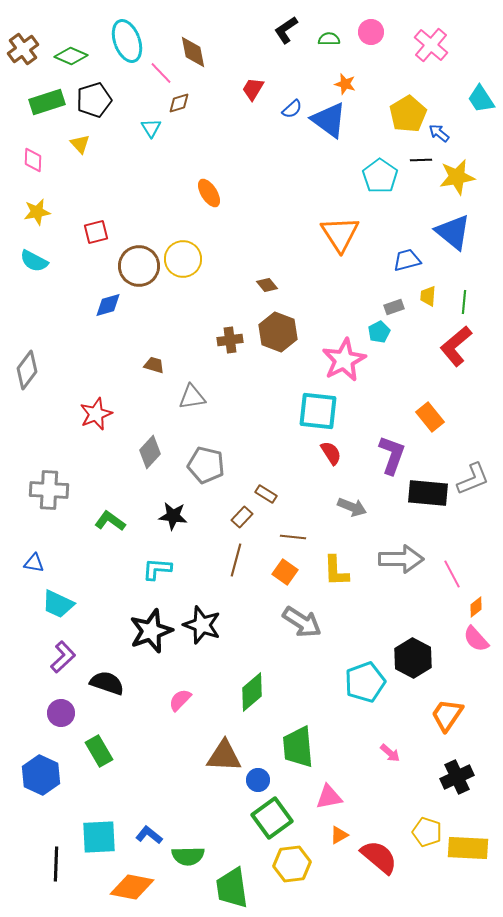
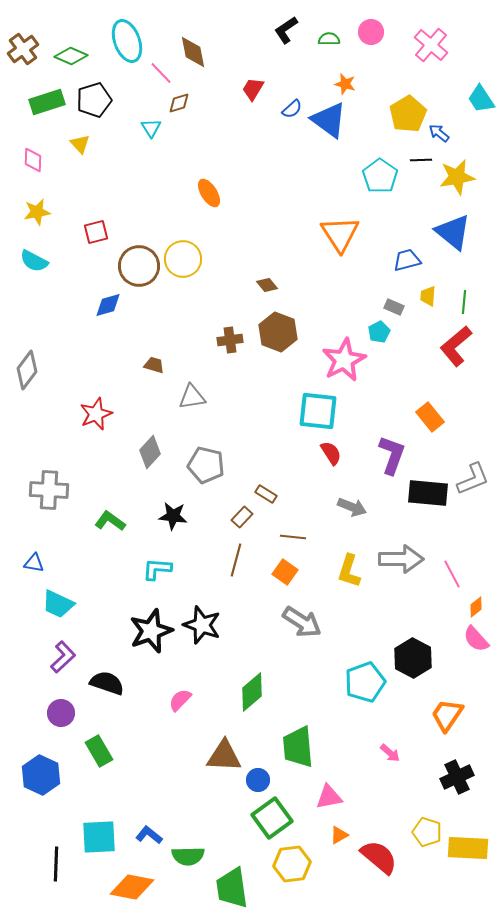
gray rectangle at (394, 307): rotated 42 degrees clockwise
yellow L-shape at (336, 571): moved 13 px right; rotated 20 degrees clockwise
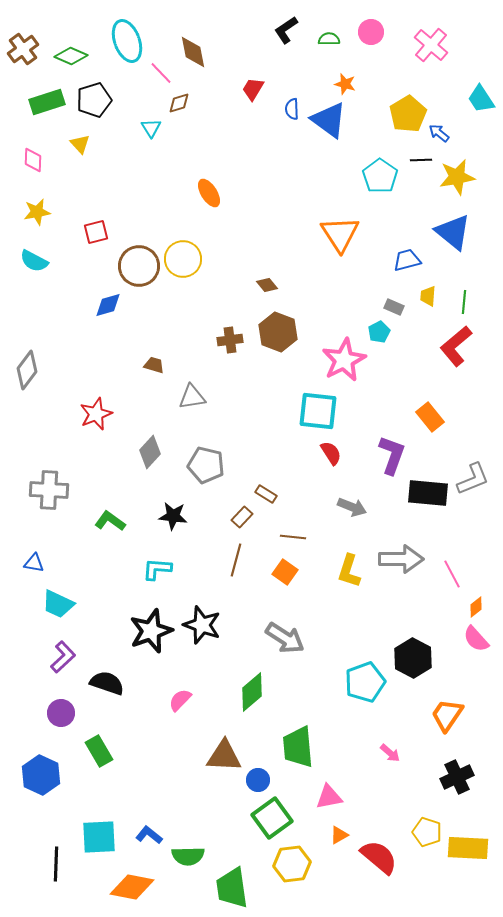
blue semicircle at (292, 109): rotated 130 degrees clockwise
gray arrow at (302, 622): moved 17 px left, 16 px down
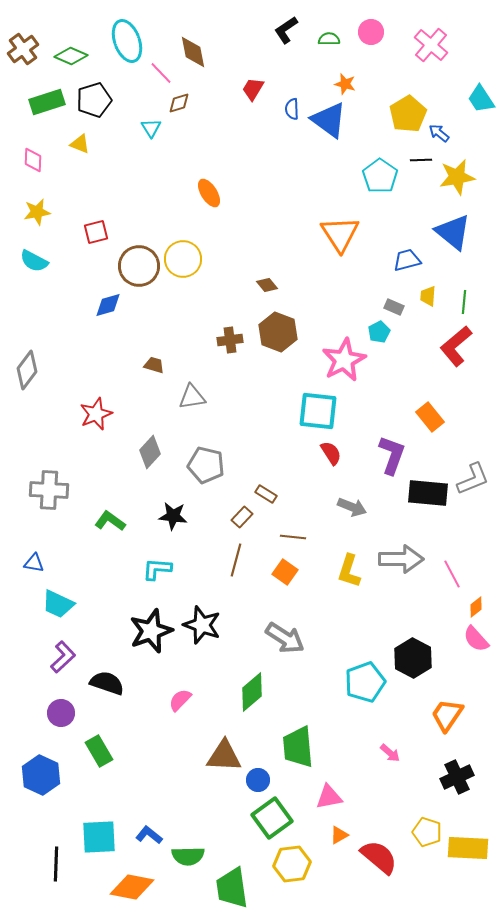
yellow triangle at (80, 144): rotated 25 degrees counterclockwise
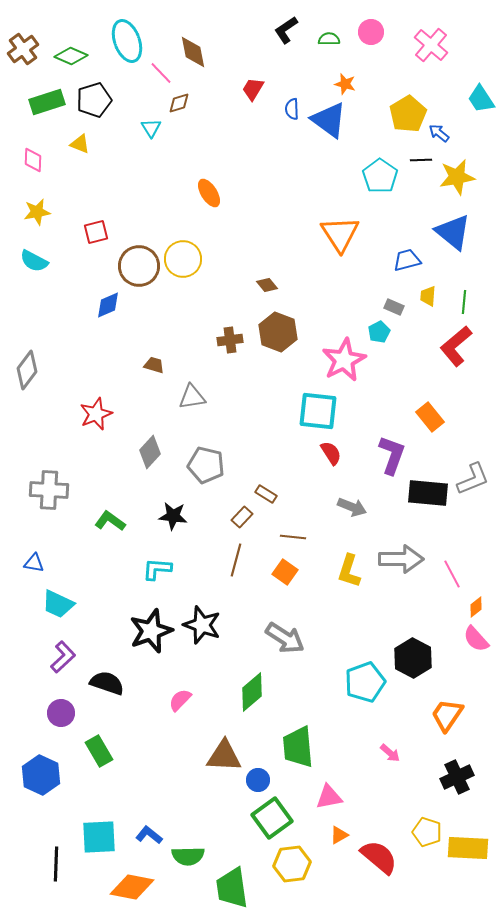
blue diamond at (108, 305): rotated 8 degrees counterclockwise
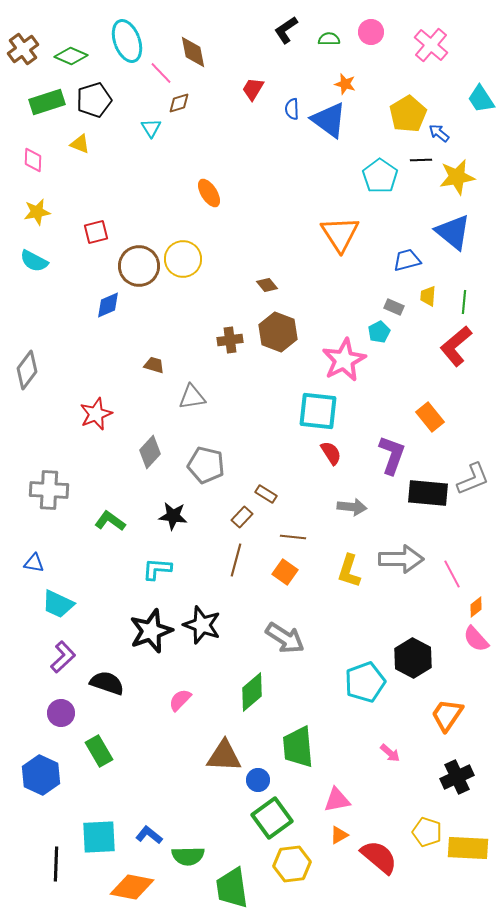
gray arrow at (352, 507): rotated 16 degrees counterclockwise
pink triangle at (329, 797): moved 8 px right, 3 px down
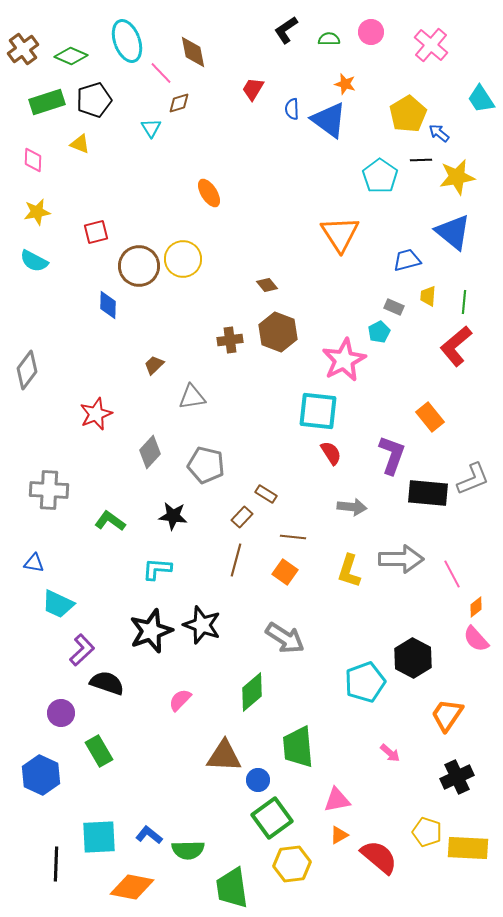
blue diamond at (108, 305): rotated 64 degrees counterclockwise
brown trapezoid at (154, 365): rotated 60 degrees counterclockwise
purple L-shape at (63, 657): moved 19 px right, 7 px up
green semicircle at (188, 856): moved 6 px up
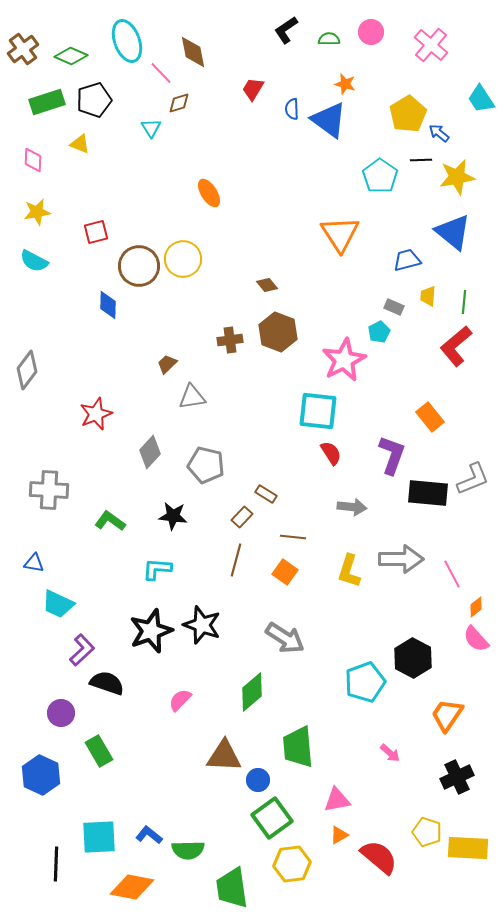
brown trapezoid at (154, 365): moved 13 px right, 1 px up
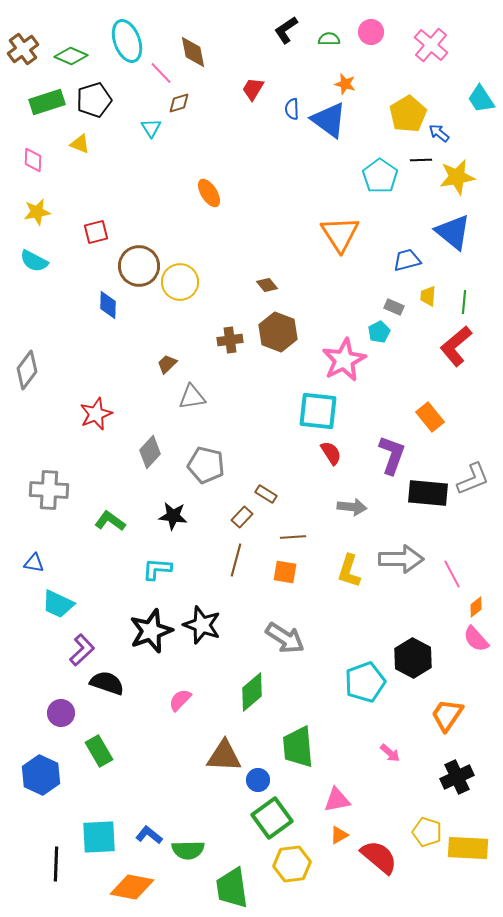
yellow circle at (183, 259): moved 3 px left, 23 px down
brown line at (293, 537): rotated 10 degrees counterclockwise
orange square at (285, 572): rotated 25 degrees counterclockwise
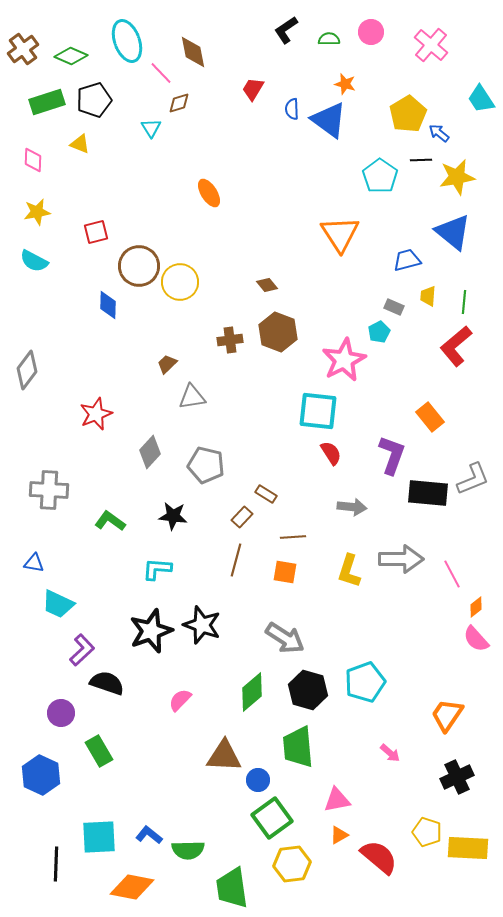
black hexagon at (413, 658): moved 105 px left, 32 px down; rotated 12 degrees counterclockwise
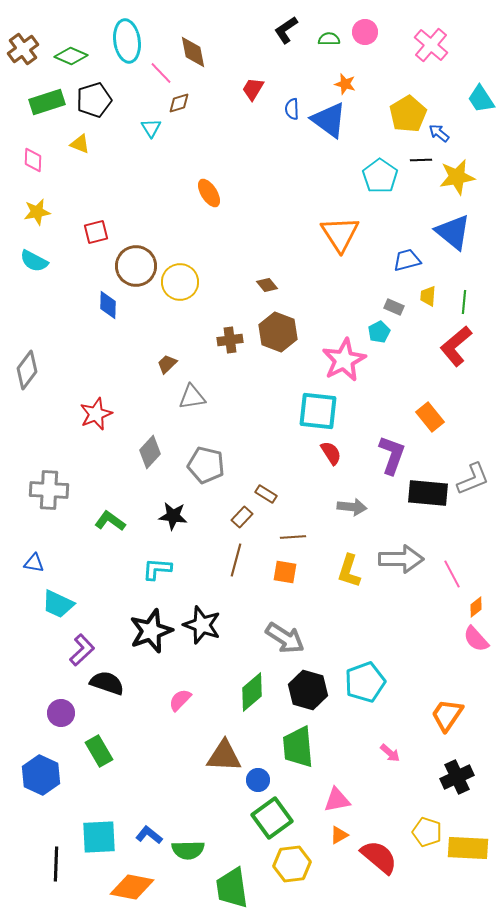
pink circle at (371, 32): moved 6 px left
cyan ellipse at (127, 41): rotated 12 degrees clockwise
brown circle at (139, 266): moved 3 px left
